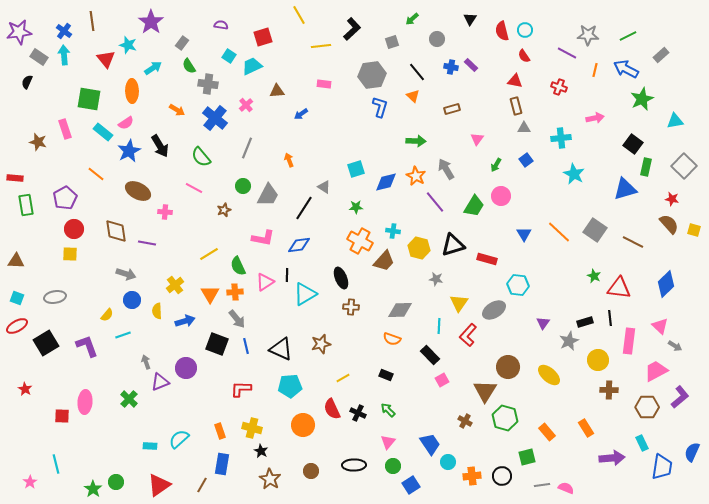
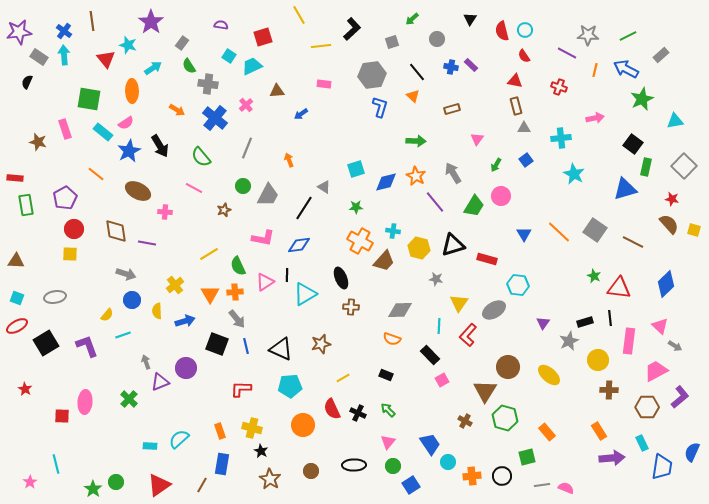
gray arrow at (446, 169): moved 7 px right, 4 px down
orange rectangle at (586, 428): moved 13 px right, 3 px down
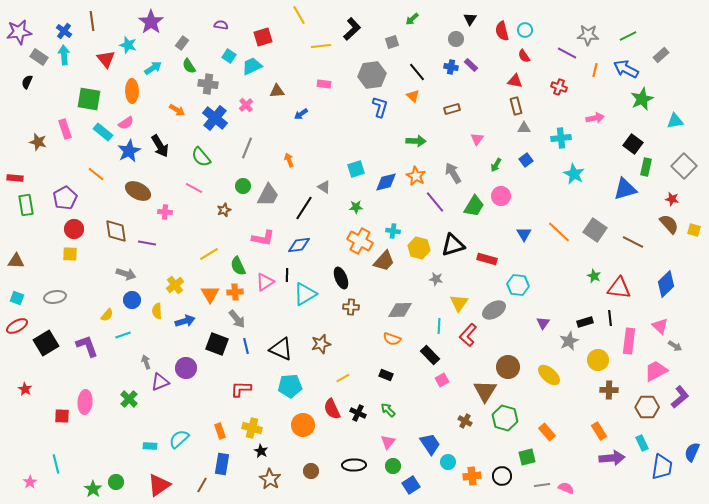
gray circle at (437, 39): moved 19 px right
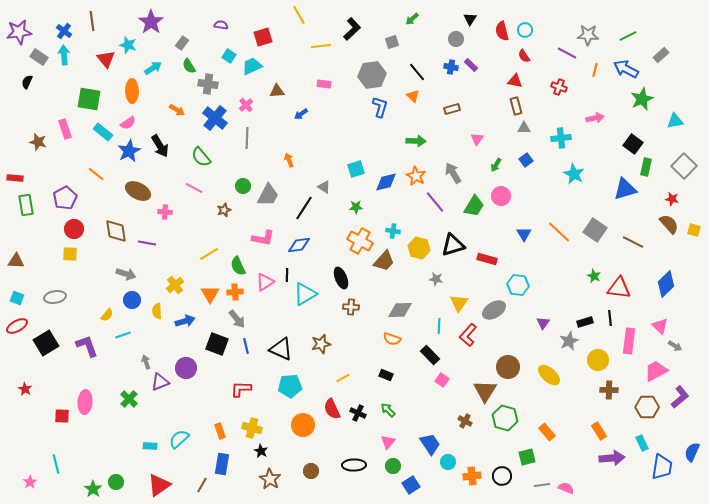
pink semicircle at (126, 123): moved 2 px right
gray line at (247, 148): moved 10 px up; rotated 20 degrees counterclockwise
pink square at (442, 380): rotated 24 degrees counterclockwise
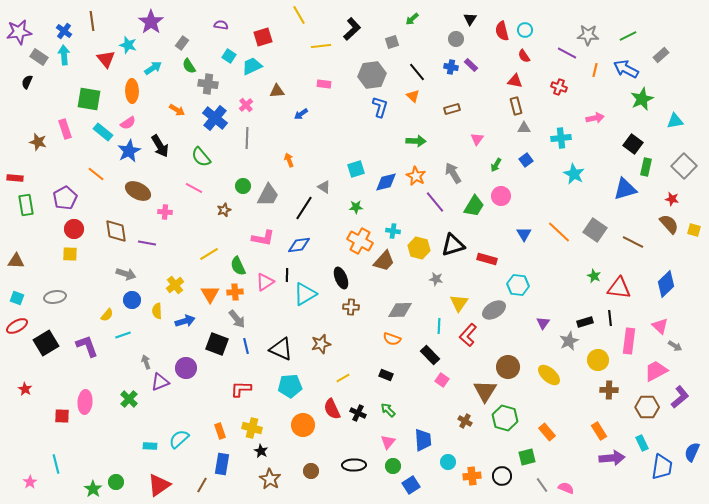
blue trapezoid at (430, 444): moved 7 px left, 4 px up; rotated 30 degrees clockwise
gray line at (542, 485): rotated 63 degrees clockwise
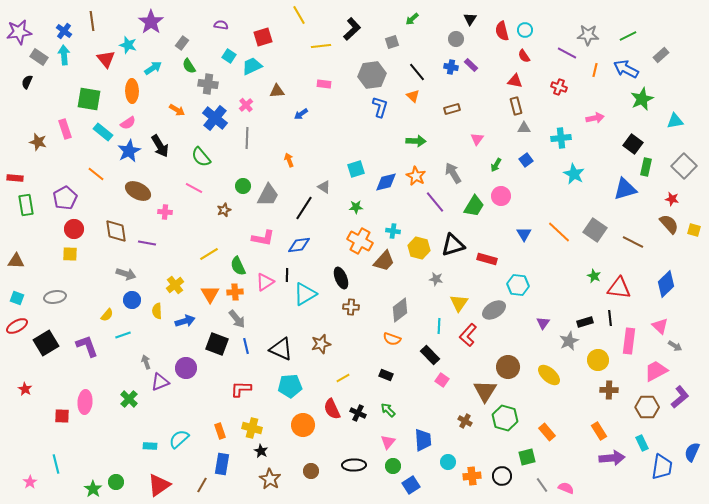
gray diamond at (400, 310): rotated 35 degrees counterclockwise
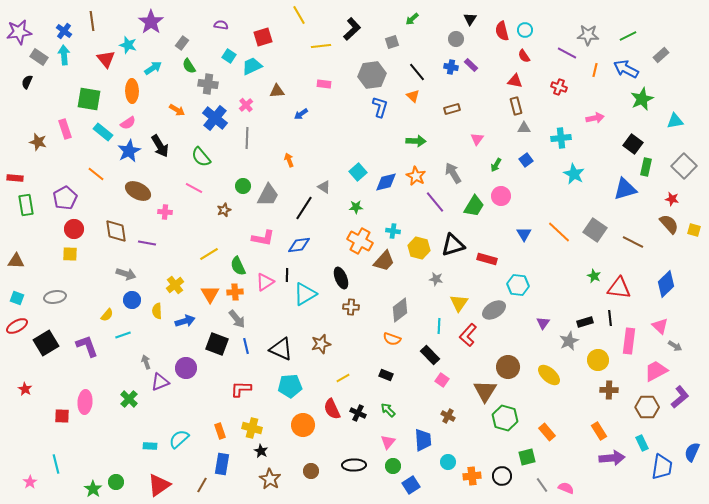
cyan square at (356, 169): moved 2 px right, 3 px down; rotated 24 degrees counterclockwise
brown cross at (465, 421): moved 17 px left, 5 px up
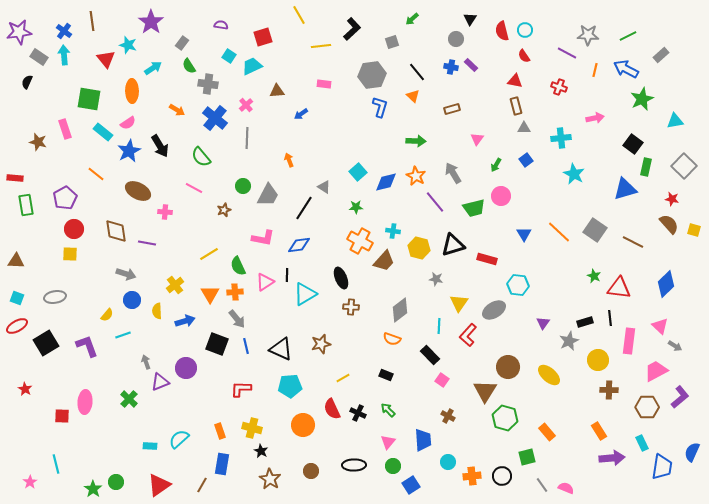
green trapezoid at (474, 206): moved 2 px down; rotated 45 degrees clockwise
